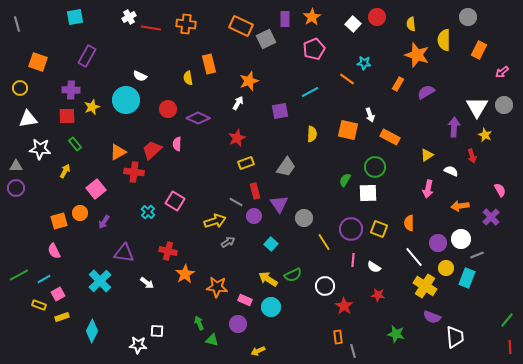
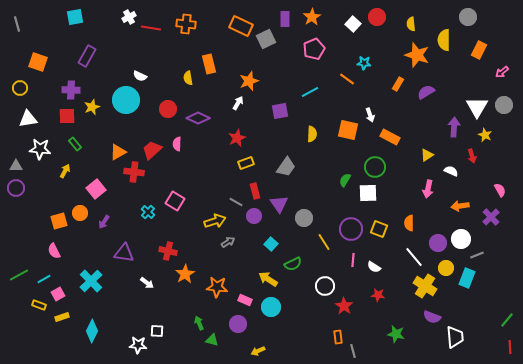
green semicircle at (293, 275): moved 11 px up
cyan cross at (100, 281): moved 9 px left
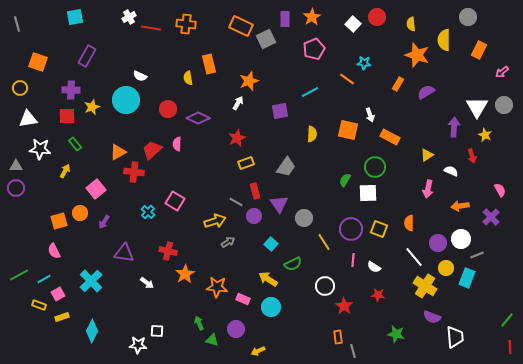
pink rectangle at (245, 300): moved 2 px left, 1 px up
purple circle at (238, 324): moved 2 px left, 5 px down
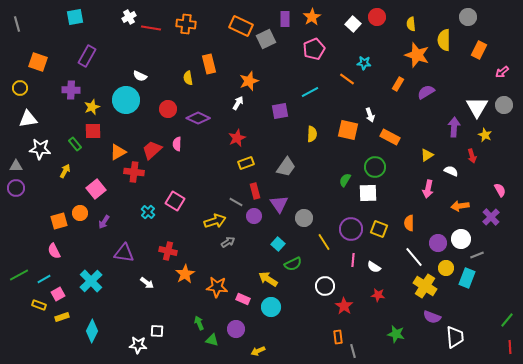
red square at (67, 116): moved 26 px right, 15 px down
cyan square at (271, 244): moved 7 px right
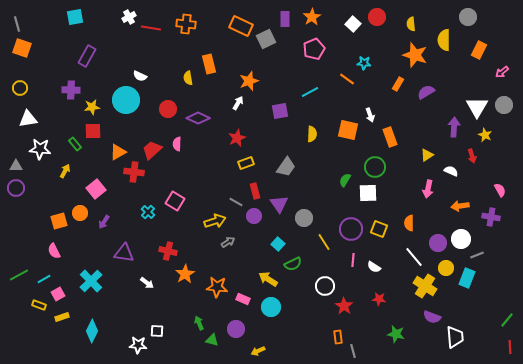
orange star at (417, 55): moved 2 px left
orange square at (38, 62): moved 16 px left, 14 px up
yellow star at (92, 107): rotated 14 degrees clockwise
orange rectangle at (390, 137): rotated 42 degrees clockwise
purple cross at (491, 217): rotated 36 degrees counterclockwise
red star at (378, 295): moved 1 px right, 4 px down
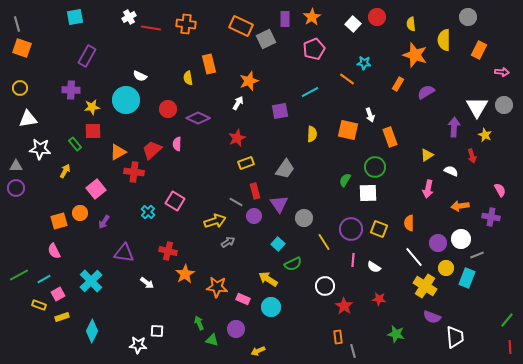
pink arrow at (502, 72): rotated 136 degrees counterclockwise
gray trapezoid at (286, 167): moved 1 px left, 2 px down
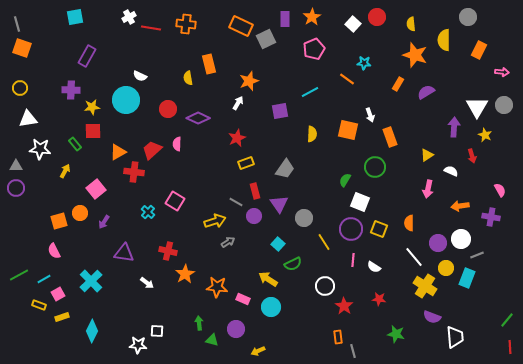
white square at (368, 193): moved 8 px left, 9 px down; rotated 24 degrees clockwise
green arrow at (199, 323): rotated 16 degrees clockwise
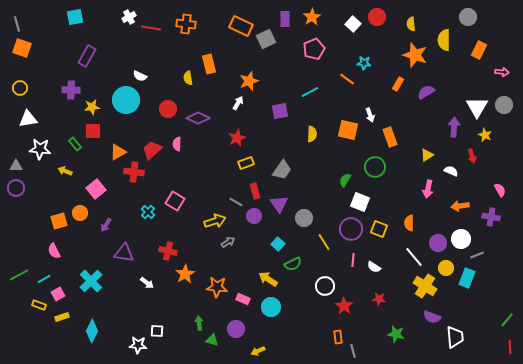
gray trapezoid at (285, 169): moved 3 px left, 1 px down
yellow arrow at (65, 171): rotated 96 degrees counterclockwise
purple arrow at (104, 222): moved 2 px right, 3 px down
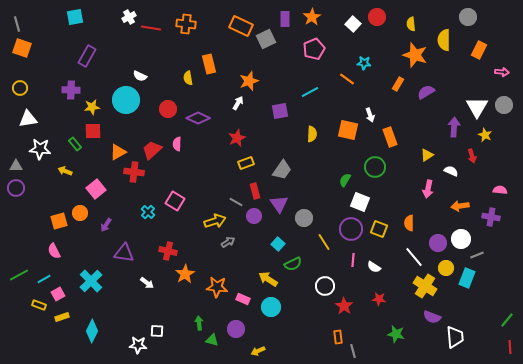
pink semicircle at (500, 190): rotated 56 degrees counterclockwise
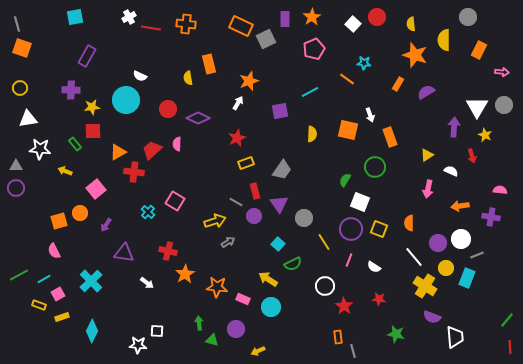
pink line at (353, 260): moved 4 px left; rotated 16 degrees clockwise
